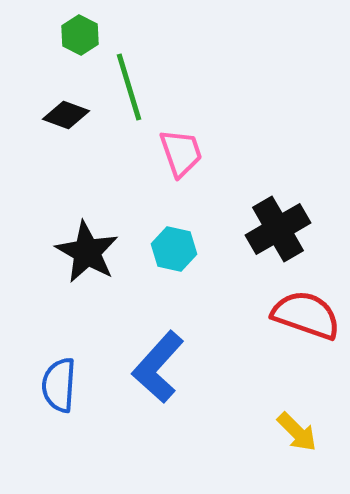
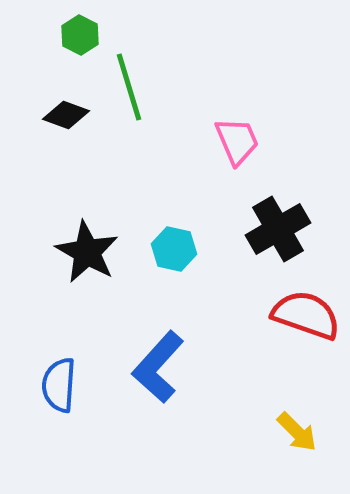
pink trapezoid: moved 56 px right, 12 px up; rotated 4 degrees counterclockwise
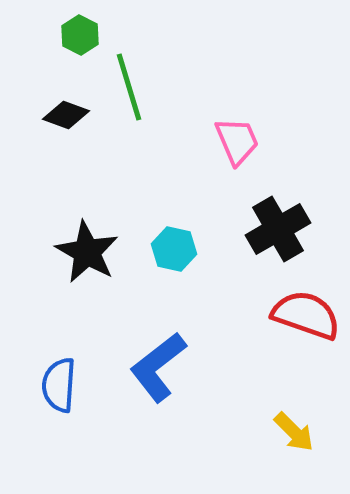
blue L-shape: rotated 10 degrees clockwise
yellow arrow: moved 3 px left
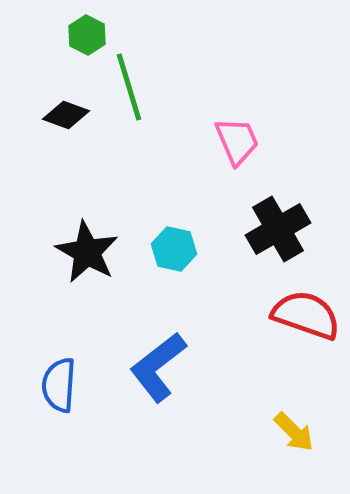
green hexagon: moved 7 px right
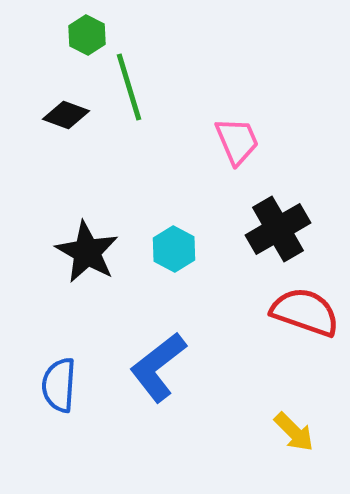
cyan hexagon: rotated 15 degrees clockwise
red semicircle: moved 1 px left, 3 px up
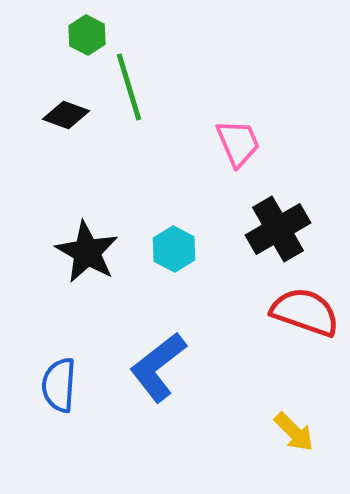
pink trapezoid: moved 1 px right, 2 px down
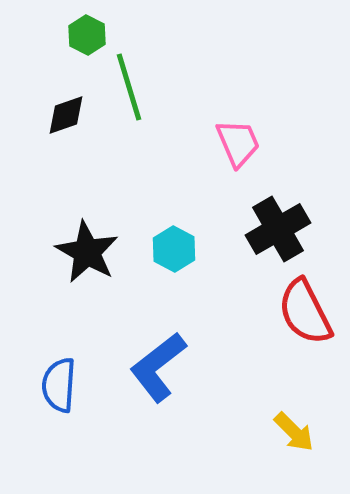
black diamond: rotated 39 degrees counterclockwise
red semicircle: rotated 136 degrees counterclockwise
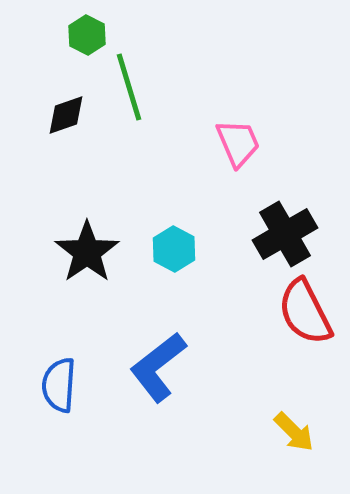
black cross: moved 7 px right, 5 px down
black star: rotated 8 degrees clockwise
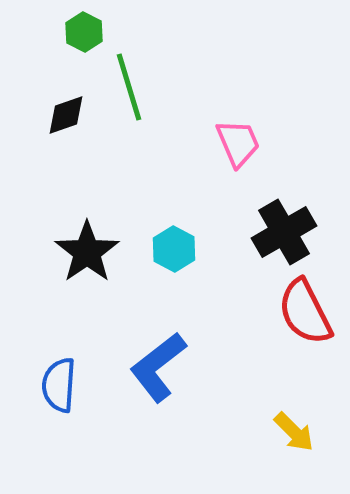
green hexagon: moved 3 px left, 3 px up
black cross: moved 1 px left, 2 px up
